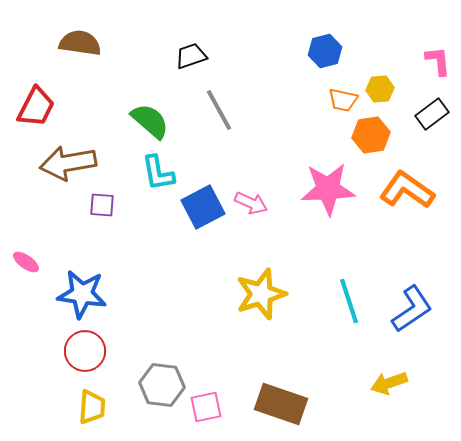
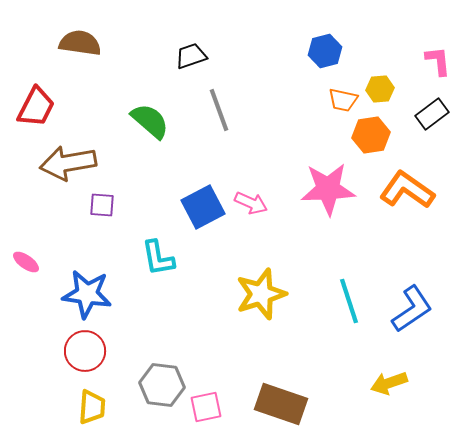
gray line: rotated 9 degrees clockwise
cyan L-shape: moved 85 px down
blue star: moved 5 px right
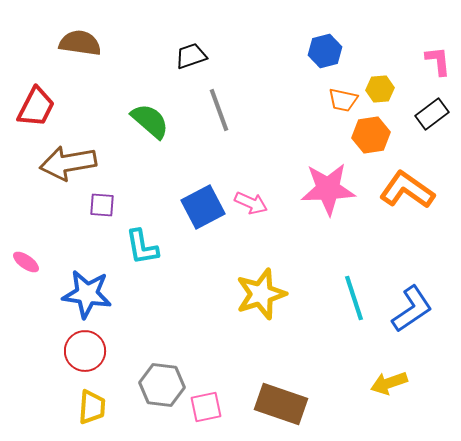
cyan L-shape: moved 16 px left, 11 px up
cyan line: moved 5 px right, 3 px up
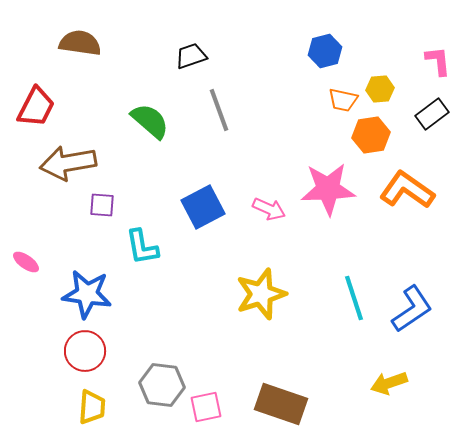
pink arrow: moved 18 px right, 6 px down
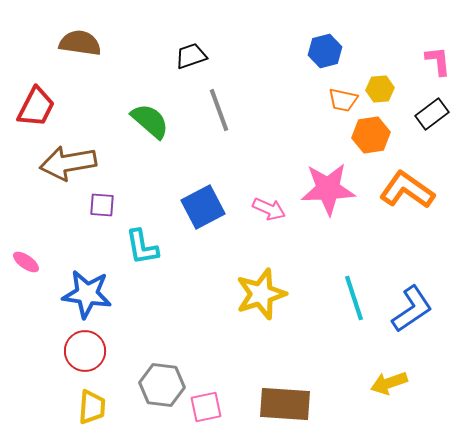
brown rectangle: moved 4 px right; rotated 15 degrees counterclockwise
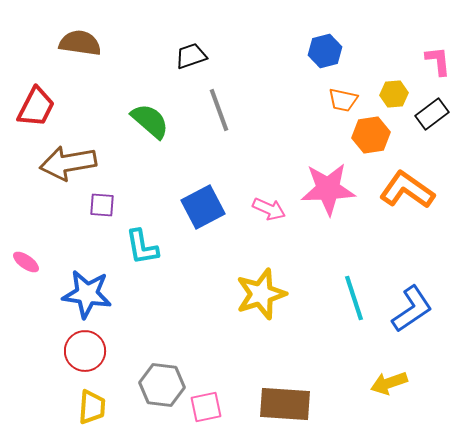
yellow hexagon: moved 14 px right, 5 px down
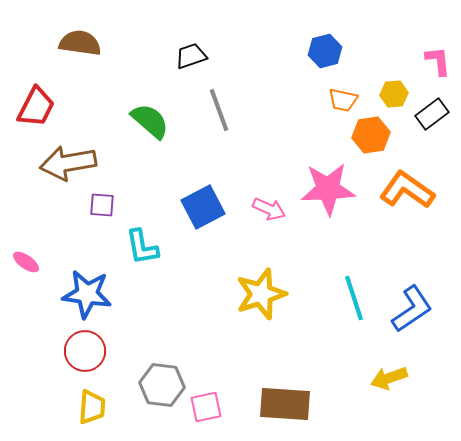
yellow arrow: moved 5 px up
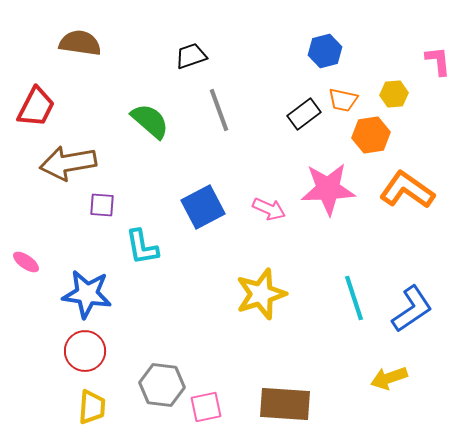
black rectangle: moved 128 px left
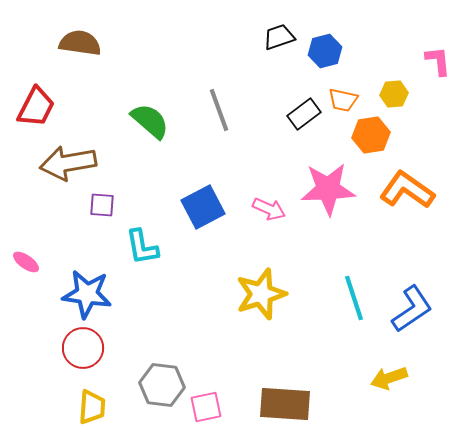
black trapezoid: moved 88 px right, 19 px up
red circle: moved 2 px left, 3 px up
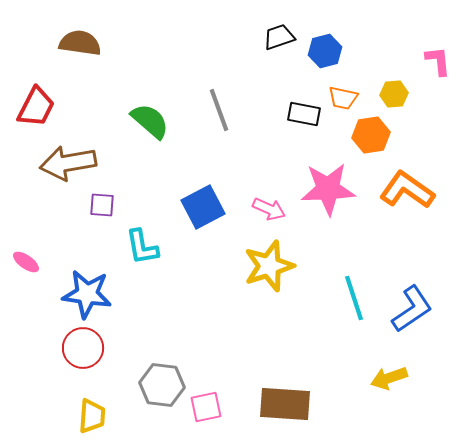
orange trapezoid: moved 2 px up
black rectangle: rotated 48 degrees clockwise
yellow star: moved 8 px right, 28 px up
yellow trapezoid: moved 9 px down
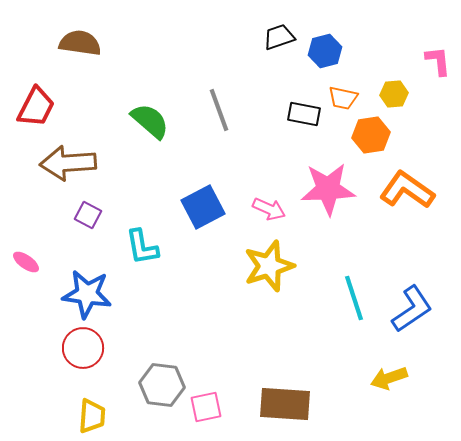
brown arrow: rotated 6 degrees clockwise
purple square: moved 14 px left, 10 px down; rotated 24 degrees clockwise
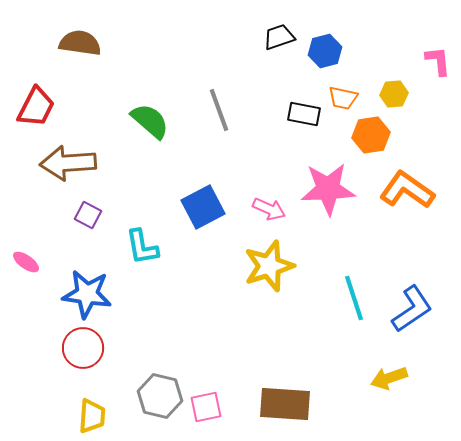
gray hexagon: moved 2 px left, 11 px down; rotated 6 degrees clockwise
